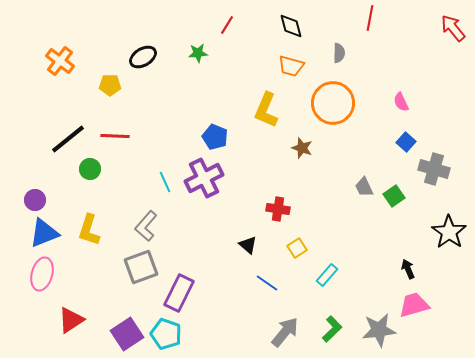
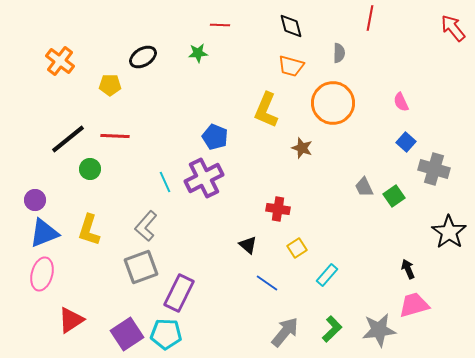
red line at (227, 25): moved 7 px left; rotated 60 degrees clockwise
cyan pentagon at (166, 334): rotated 16 degrees counterclockwise
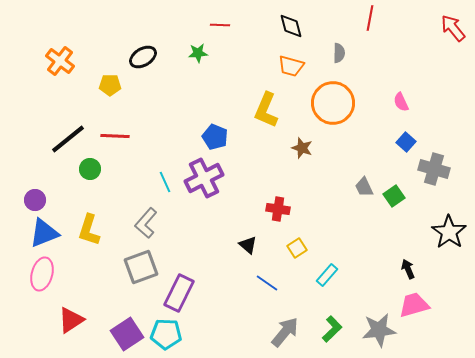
gray L-shape at (146, 226): moved 3 px up
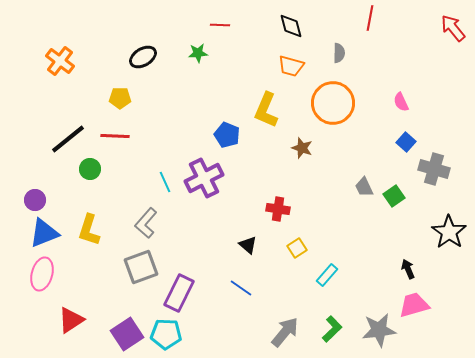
yellow pentagon at (110, 85): moved 10 px right, 13 px down
blue pentagon at (215, 137): moved 12 px right, 2 px up
blue line at (267, 283): moved 26 px left, 5 px down
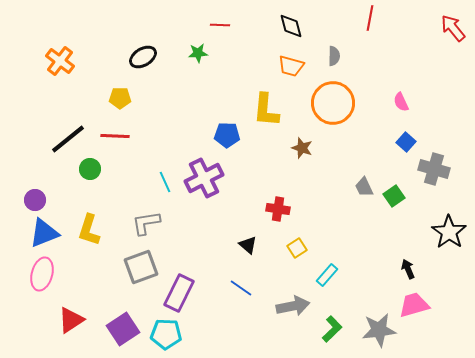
gray semicircle at (339, 53): moved 5 px left, 3 px down
yellow L-shape at (266, 110): rotated 18 degrees counterclockwise
blue pentagon at (227, 135): rotated 20 degrees counterclockwise
gray L-shape at (146, 223): rotated 40 degrees clockwise
gray arrow at (285, 332): moved 8 px right, 26 px up; rotated 40 degrees clockwise
purple square at (127, 334): moved 4 px left, 5 px up
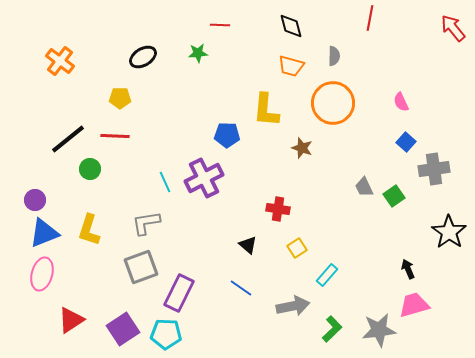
gray cross at (434, 169): rotated 24 degrees counterclockwise
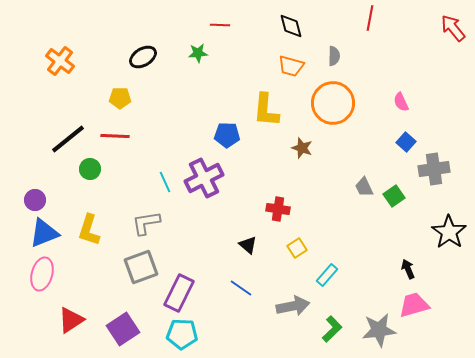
cyan pentagon at (166, 334): moved 16 px right
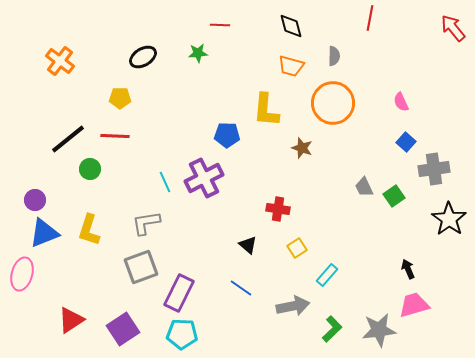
black star at (449, 232): moved 13 px up
pink ellipse at (42, 274): moved 20 px left
